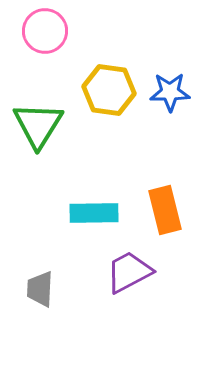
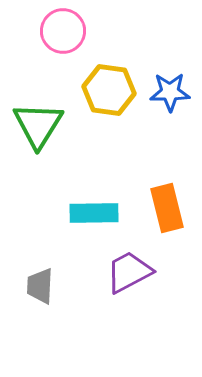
pink circle: moved 18 px right
orange rectangle: moved 2 px right, 2 px up
gray trapezoid: moved 3 px up
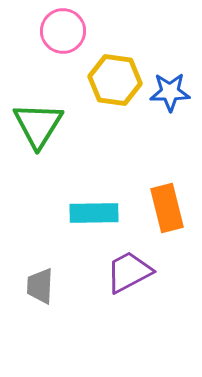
yellow hexagon: moved 6 px right, 10 px up
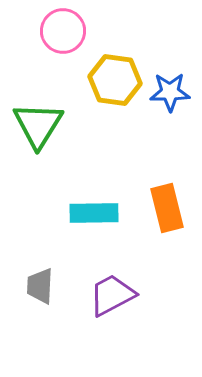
purple trapezoid: moved 17 px left, 23 px down
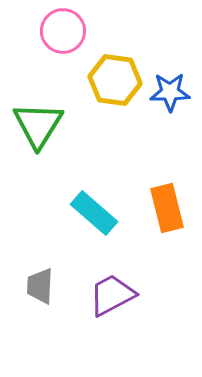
cyan rectangle: rotated 42 degrees clockwise
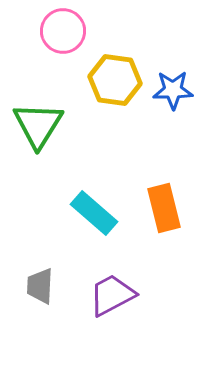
blue star: moved 3 px right, 2 px up
orange rectangle: moved 3 px left
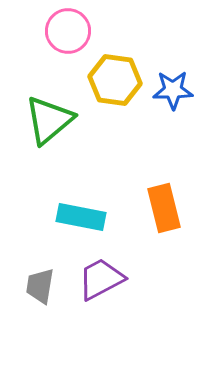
pink circle: moved 5 px right
green triangle: moved 11 px right, 5 px up; rotated 18 degrees clockwise
cyan rectangle: moved 13 px left, 4 px down; rotated 30 degrees counterclockwise
gray trapezoid: rotated 6 degrees clockwise
purple trapezoid: moved 11 px left, 16 px up
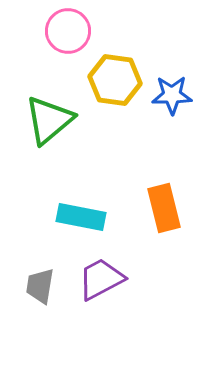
blue star: moved 1 px left, 5 px down
